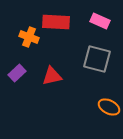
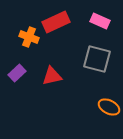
red rectangle: rotated 28 degrees counterclockwise
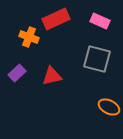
red rectangle: moved 3 px up
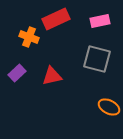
pink rectangle: rotated 36 degrees counterclockwise
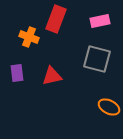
red rectangle: rotated 44 degrees counterclockwise
purple rectangle: rotated 54 degrees counterclockwise
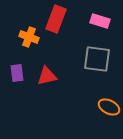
pink rectangle: rotated 30 degrees clockwise
gray square: rotated 8 degrees counterclockwise
red triangle: moved 5 px left
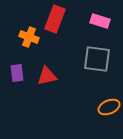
red rectangle: moved 1 px left
orange ellipse: rotated 50 degrees counterclockwise
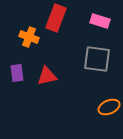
red rectangle: moved 1 px right, 1 px up
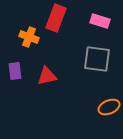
purple rectangle: moved 2 px left, 2 px up
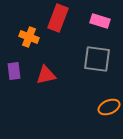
red rectangle: moved 2 px right
purple rectangle: moved 1 px left
red triangle: moved 1 px left, 1 px up
